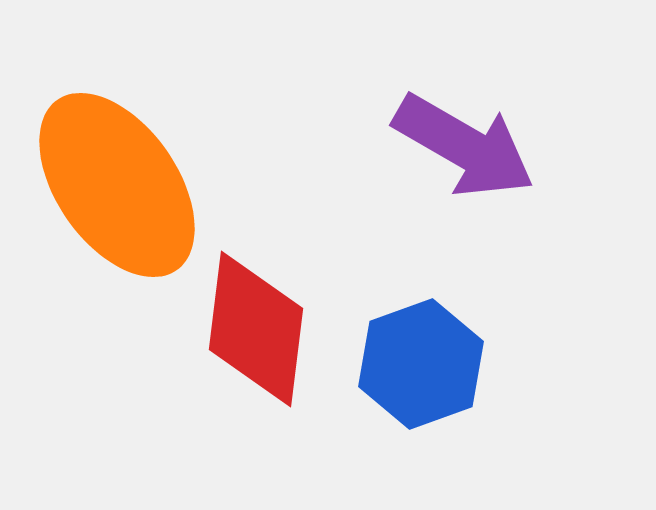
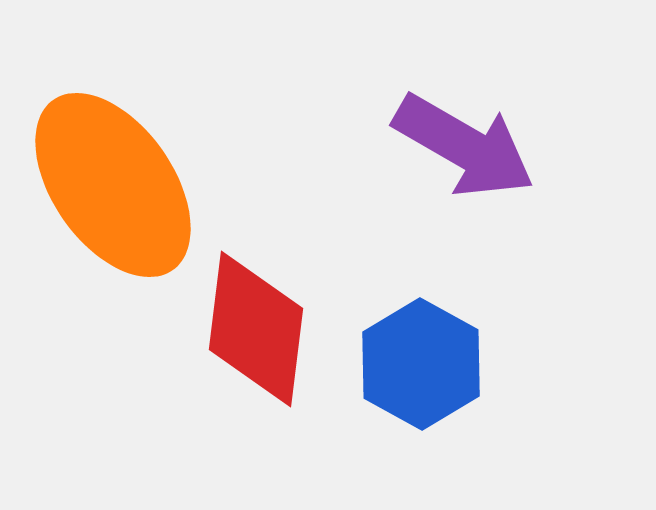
orange ellipse: moved 4 px left
blue hexagon: rotated 11 degrees counterclockwise
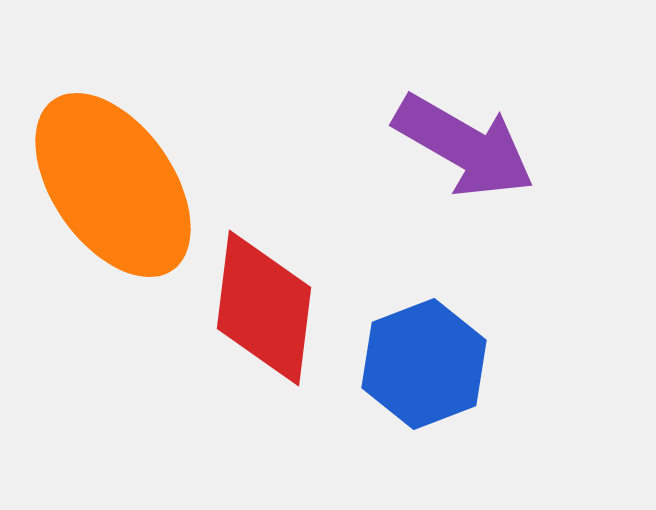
red diamond: moved 8 px right, 21 px up
blue hexagon: moved 3 px right; rotated 10 degrees clockwise
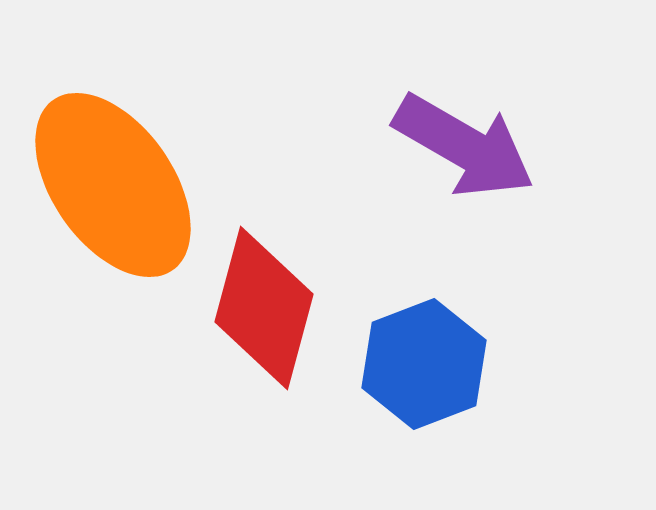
red diamond: rotated 8 degrees clockwise
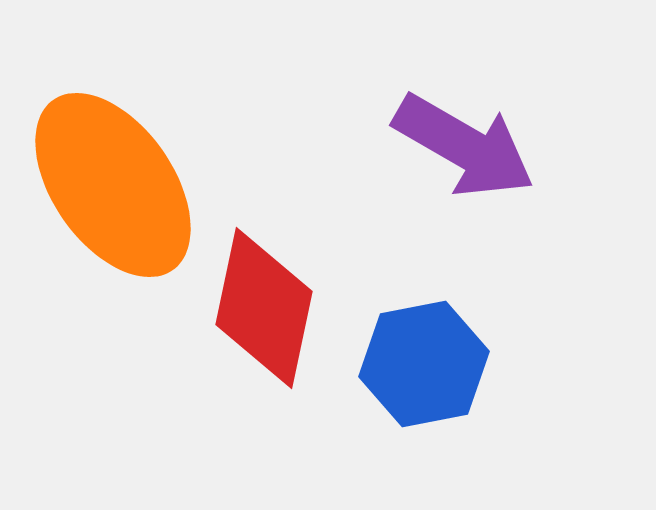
red diamond: rotated 3 degrees counterclockwise
blue hexagon: rotated 10 degrees clockwise
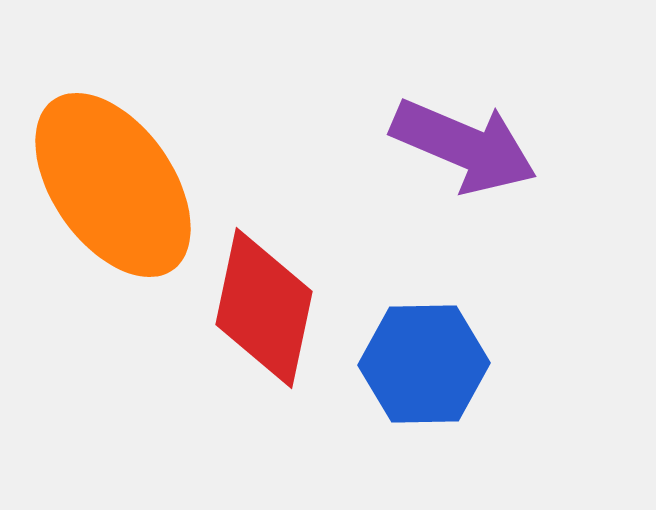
purple arrow: rotated 7 degrees counterclockwise
blue hexagon: rotated 10 degrees clockwise
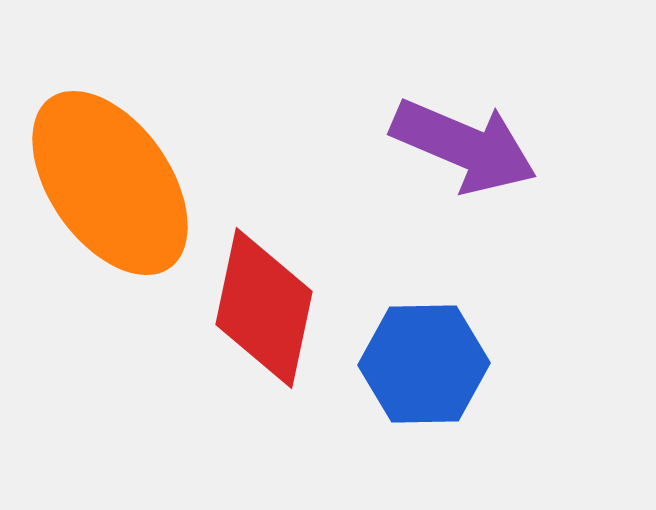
orange ellipse: moved 3 px left, 2 px up
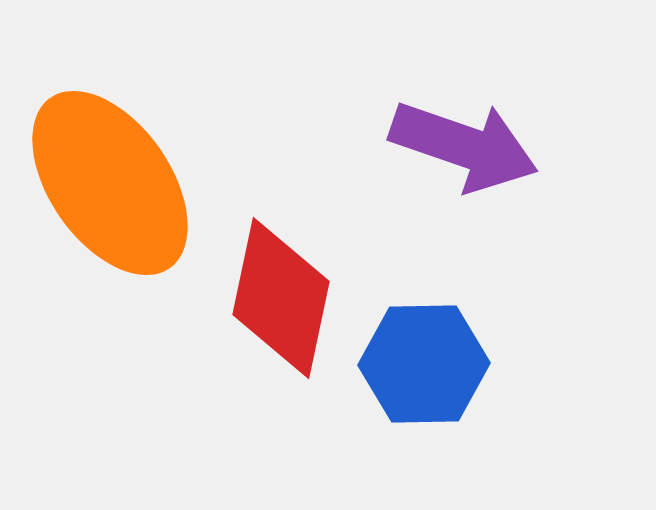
purple arrow: rotated 4 degrees counterclockwise
red diamond: moved 17 px right, 10 px up
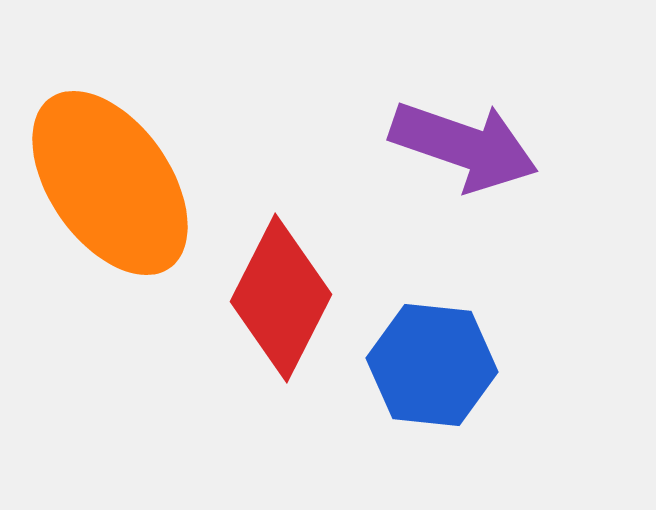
red diamond: rotated 15 degrees clockwise
blue hexagon: moved 8 px right, 1 px down; rotated 7 degrees clockwise
